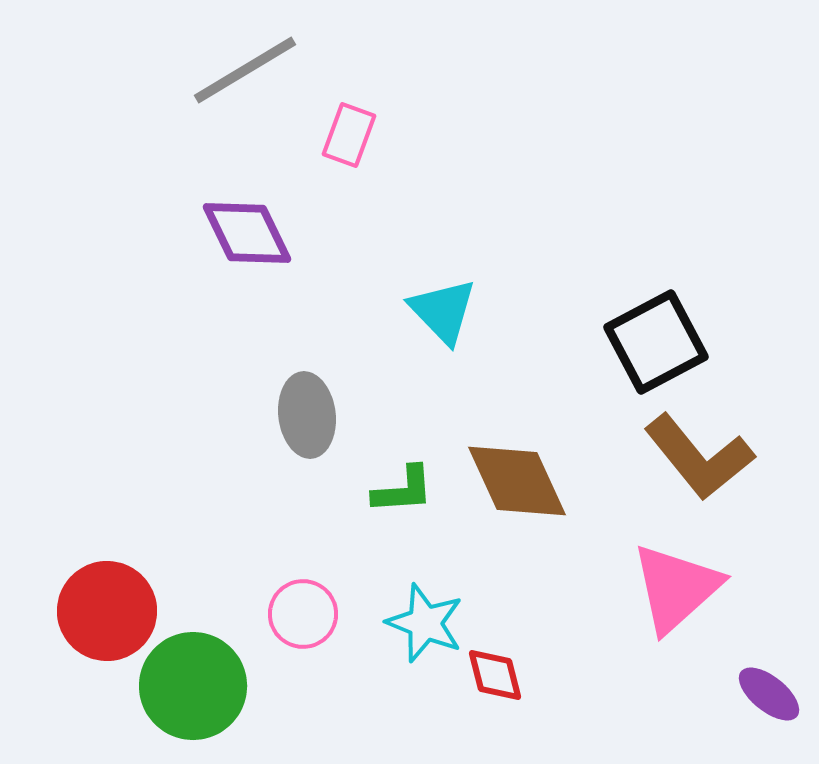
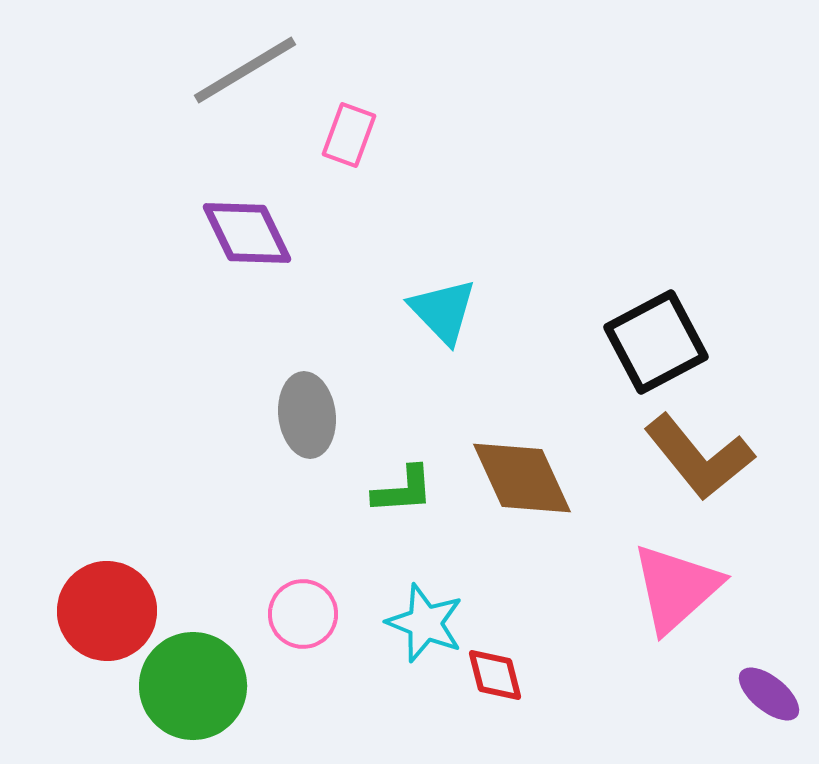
brown diamond: moved 5 px right, 3 px up
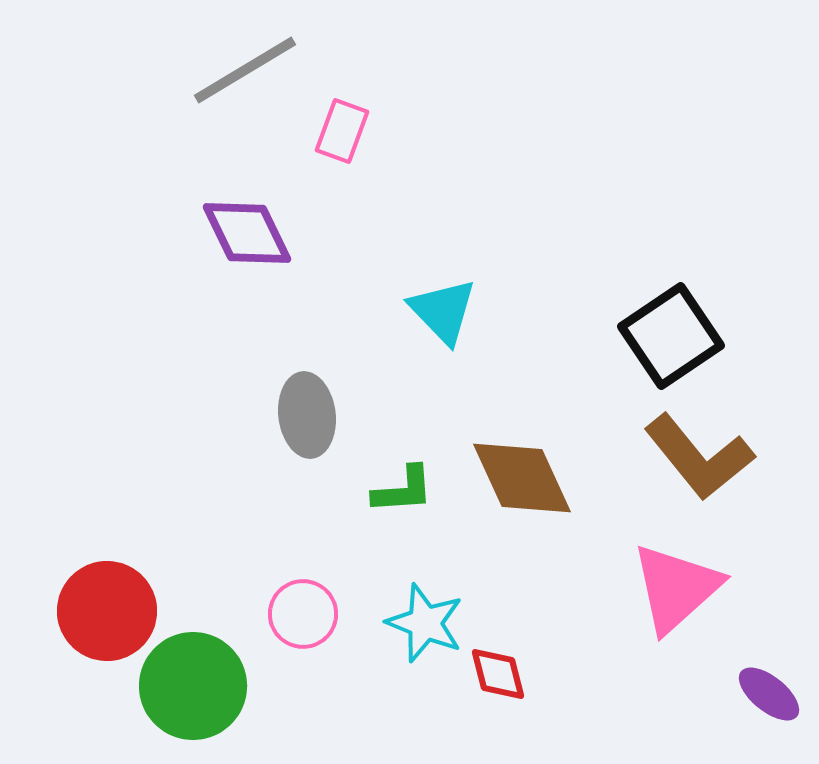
pink rectangle: moved 7 px left, 4 px up
black square: moved 15 px right, 6 px up; rotated 6 degrees counterclockwise
red diamond: moved 3 px right, 1 px up
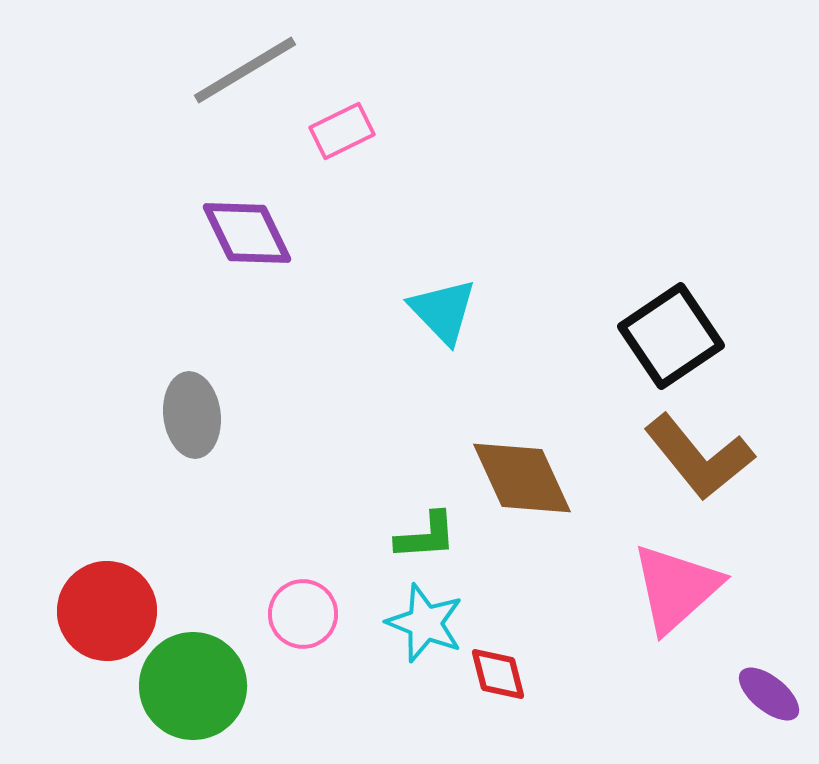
pink rectangle: rotated 44 degrees clockwise
gray ellipse: moved 115 px left
green L-shape: moved 23 px right, 46 px down
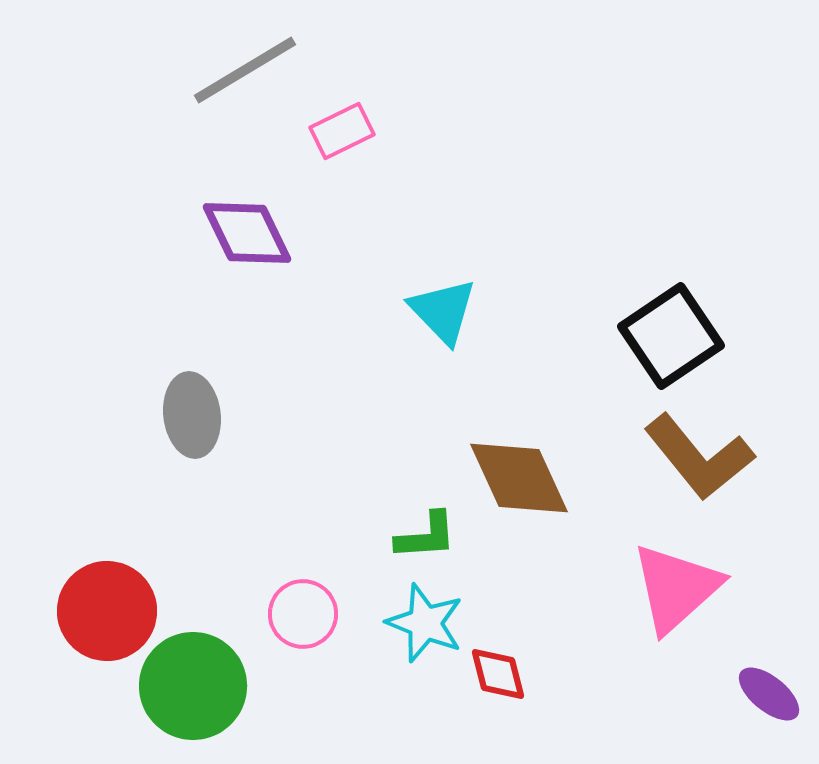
brown diamond: moved 3 px left
